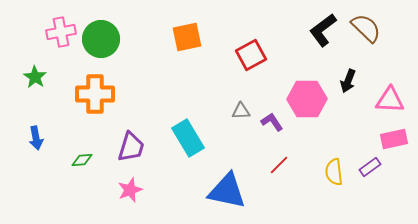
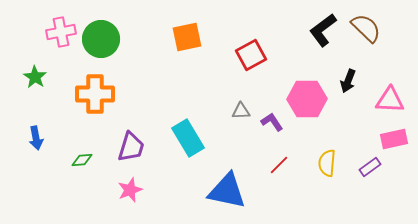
yellow semicircle: moved 7 px left, 9 px up; rotated 12 degrees clockwise
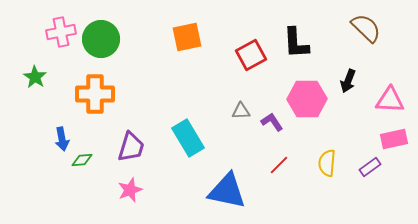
black L-shape: moved 27 px left, 13 px down; rotated 56 degrees counterclockwise
blue arrow: moved 26 px right, 1 px down
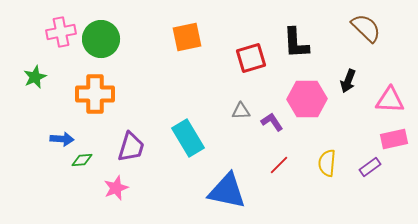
red square: moved 3 px down; rotated 12 degrees clockwise
green star: rotated 15 degrees clockwise
blue arrow: rotated 75 degrees counterclockwise
pink star: moved 14 px left, 2 px up
